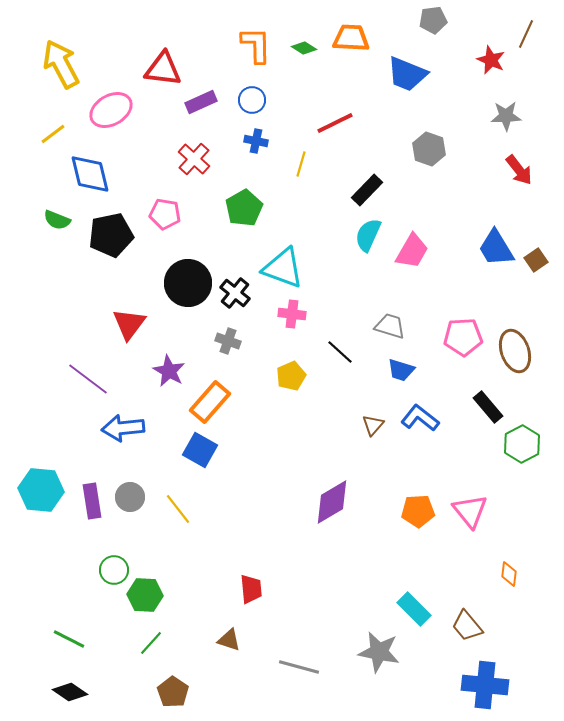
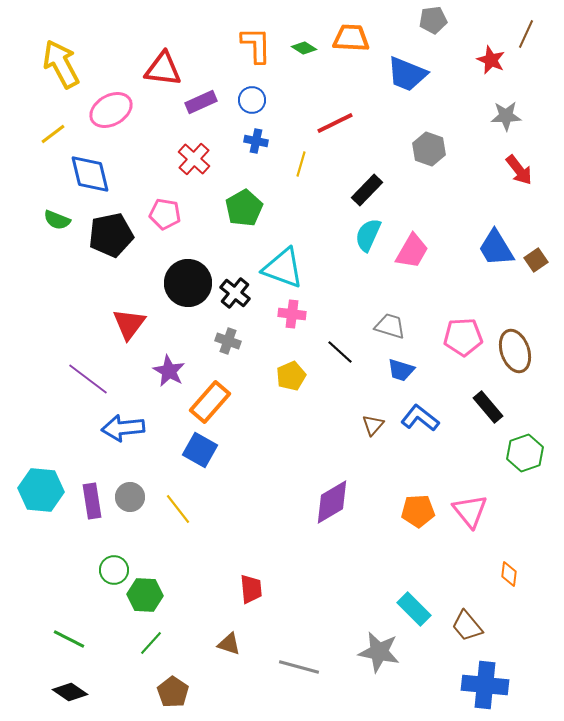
green hexagon at (522, 444): moved 3 px right, 9 px down; rotated 9 degrees clockwise
brown triangle at (229, 640): moved 4 px down
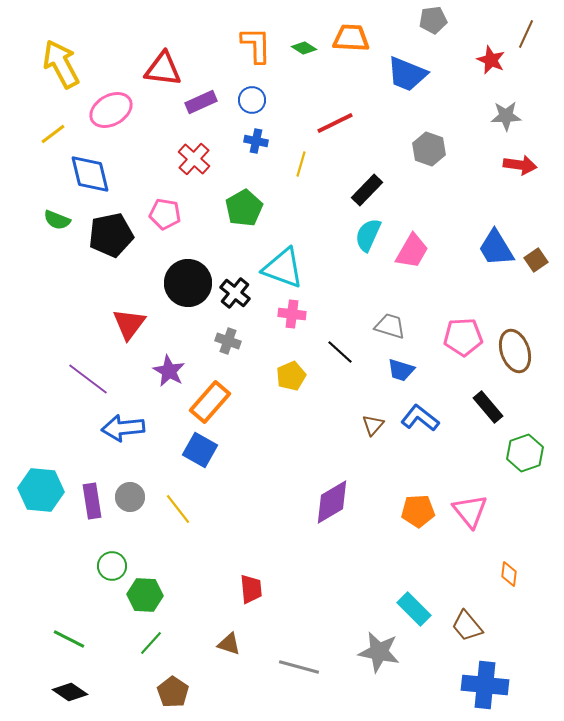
red arrow at (519, 170): moved 1 px right, 5 px up; rotated 44 degrees counterclockwise
green circle at (114, 570): moved 2 px left, 4 px up
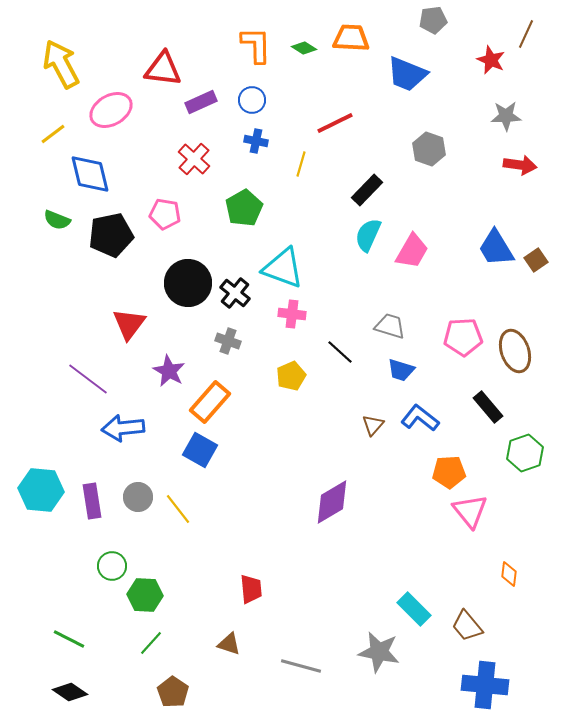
gray circle at (130, 497): moved 8 px right
orange pentagon at (418, 511): moved 31 px right, 39 px up
gray line at (299, 667): moved 2 px right, 1 px up
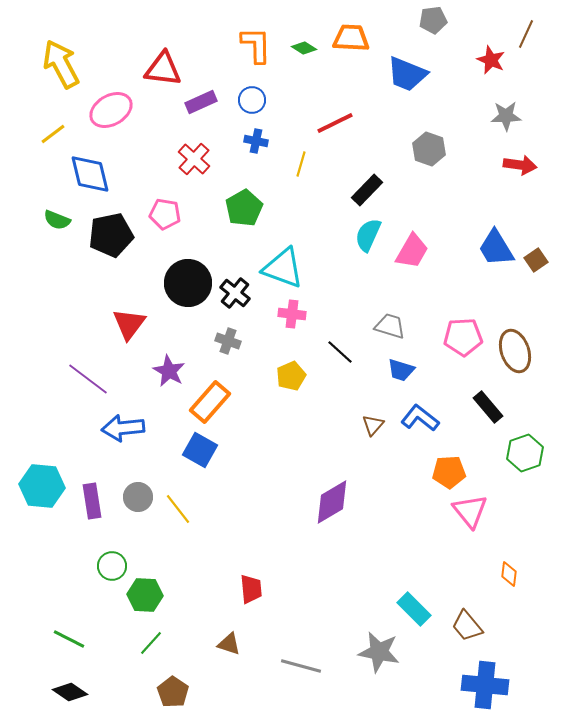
cyan hexagon at (41, 490): moved 1 px right, 4 px up
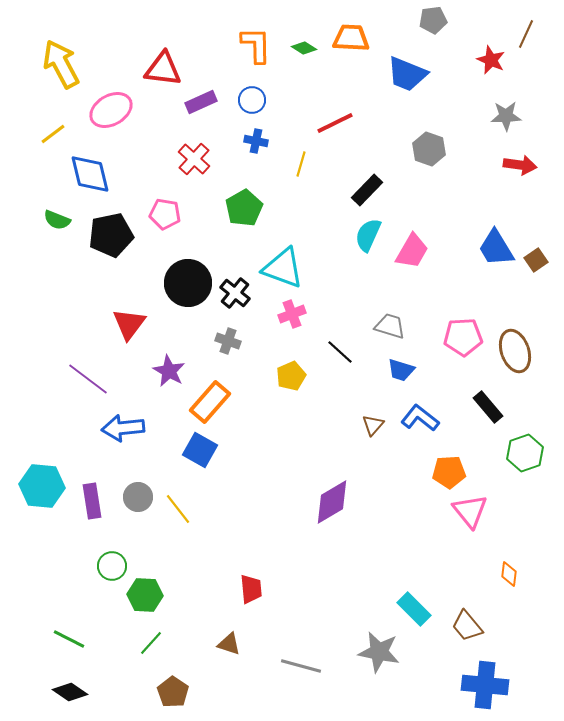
pink cross at (292, 314): rotated 28 degrees counterclockwise
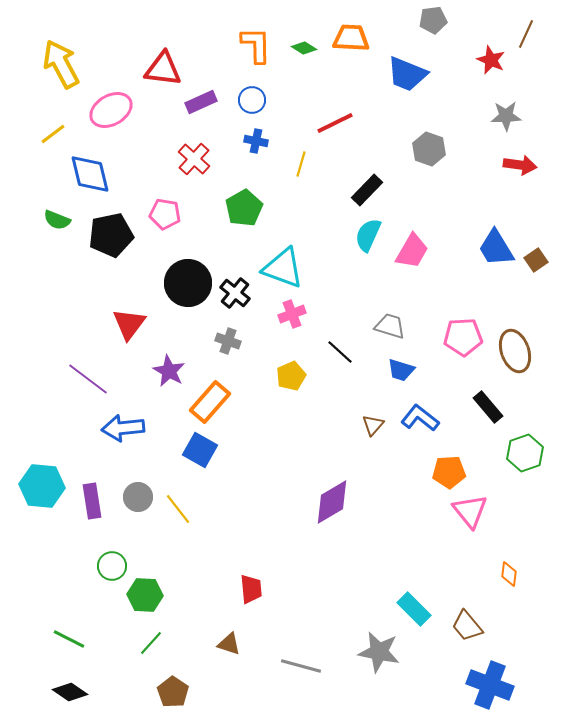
blue cross at (485, 685): moved 5 px right; rotated 15 degrees clockwise
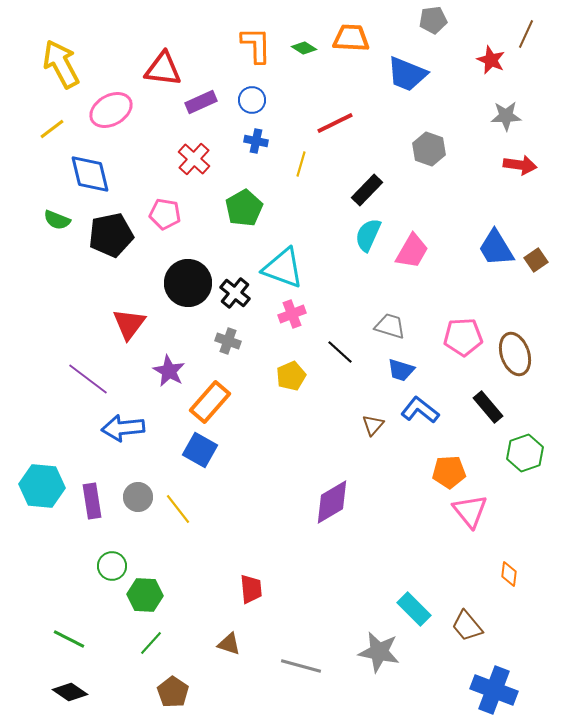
yellow line at (53, 134): moved 1 px left, 5 px up
brown ellipse at (515, 351): moved 3 px down
blue L-shape at (420, 418): moved 8 px up
blue cross at (490, 685): moved 4 px right, 5 px down
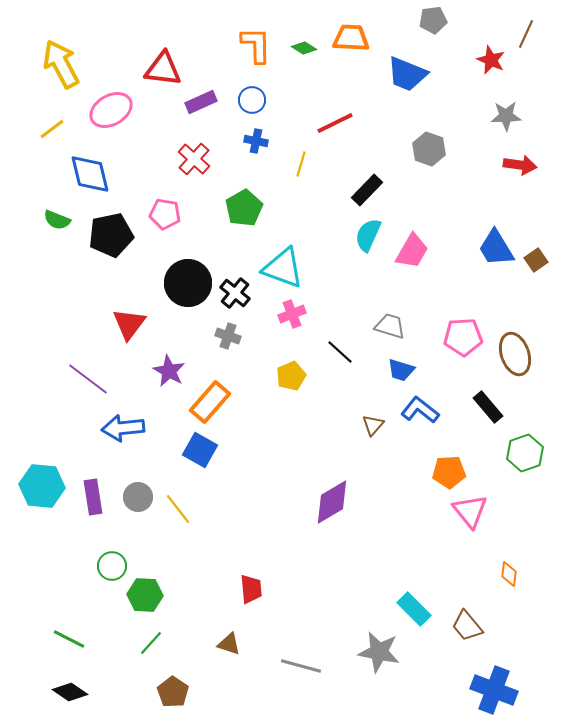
gray cross at (228, 341): moved 5 px up
purple rectangle at (92, 501): moved 1 px right, 4 px up
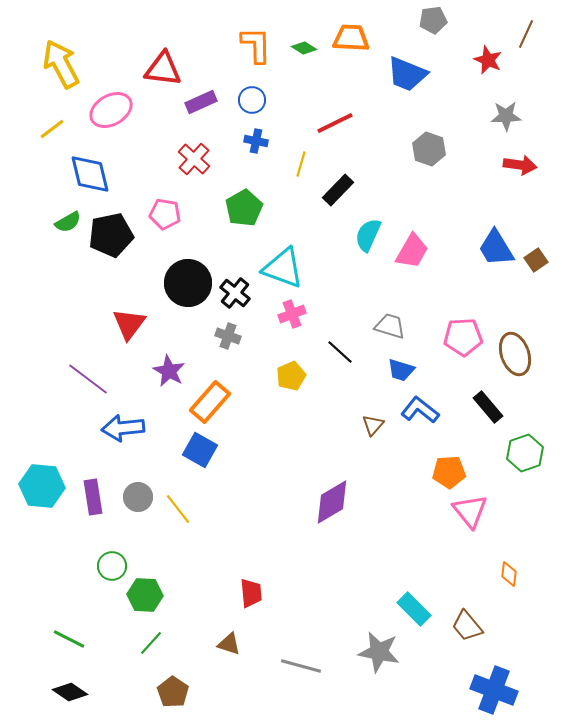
red star at (491, 60): moved 3 px left
black rectangle at (367, 190): moved 29 px left
green semicircle at (57, 220): moved 11 px right, 2 px down; rotated 52 degrees counterclockwise
red trapezoid at (251, 589): moved 4 px down
